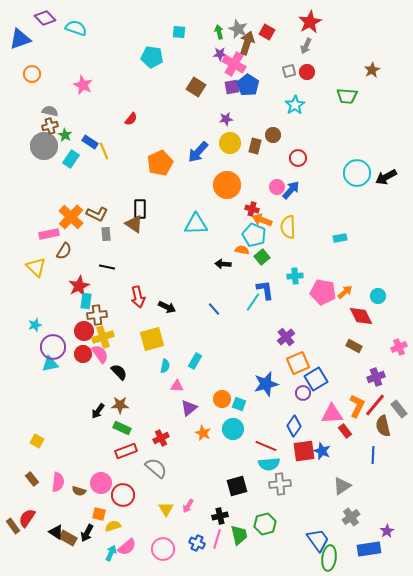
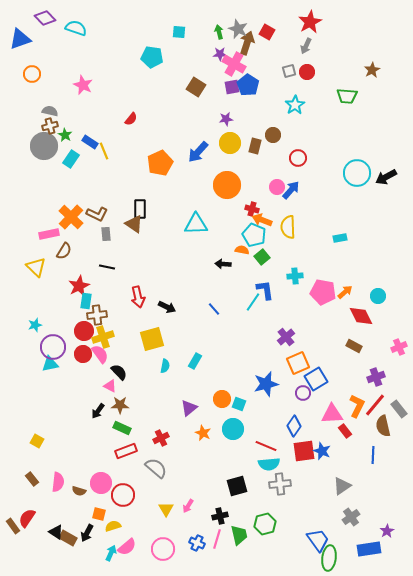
pink triangle at (177, 386): moved 67 px left; rotated 24 degrees clockwise
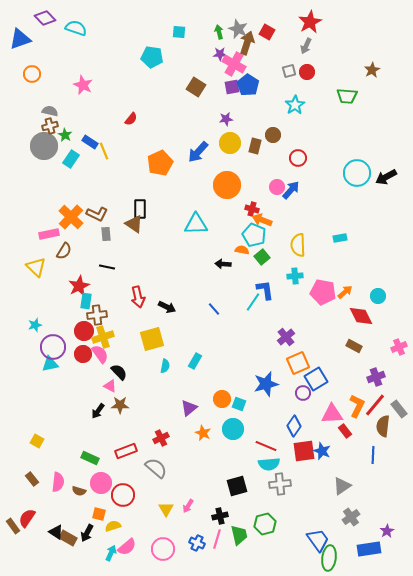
yellow semicircle at (288, 227): moved 10 px right, 18 px down
brown semicircle at (383, 426): rotated 20 degrees clockwise
green rectangle at (122, 428): moved 32 px left, 30 px down
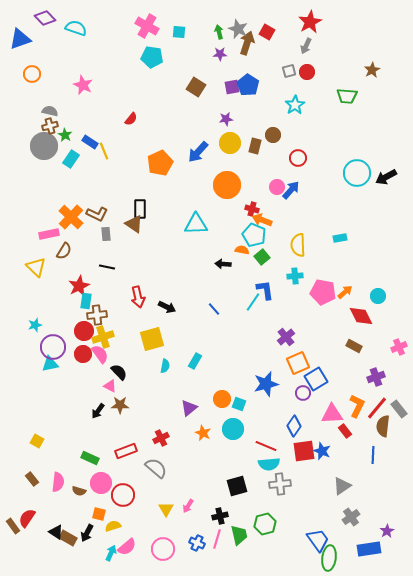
pink cross at (234, 64): moved 87 px left, 38 px up
red line at (375, 405): moved 2 px right, 3 px down
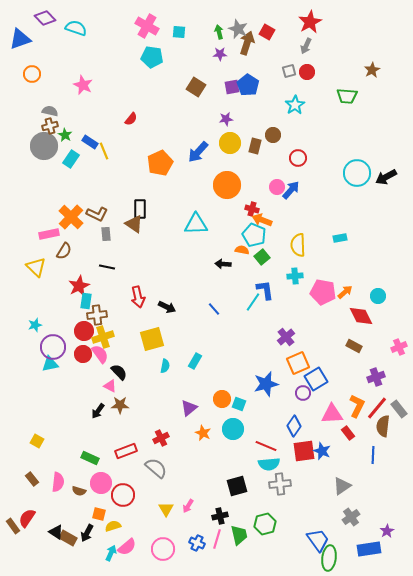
red rectangle at (345, 431): moved 3 px right, 2 px down
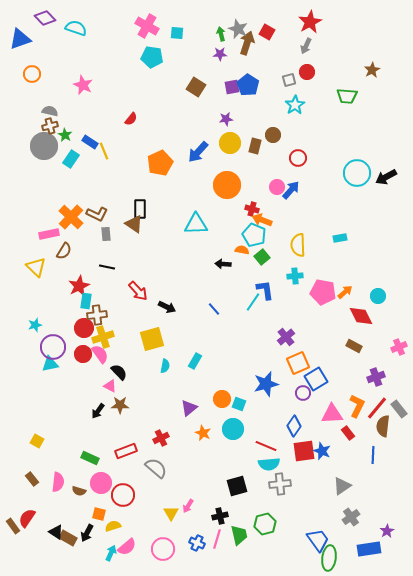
cyan square at (179, 32): moved 2 px left, 1 px down
green arrow at (219, 32): moved 2 px right, 2 px down
gray square at (289, 71): moved 9 px down
red arrow at (138, 297): moved 6 px up; rotated 30 degrees counterclockwise
red circle at (84, 331): moved 3 px up
yellow triangle at (166, 509): moved 5 px right, 4 px down
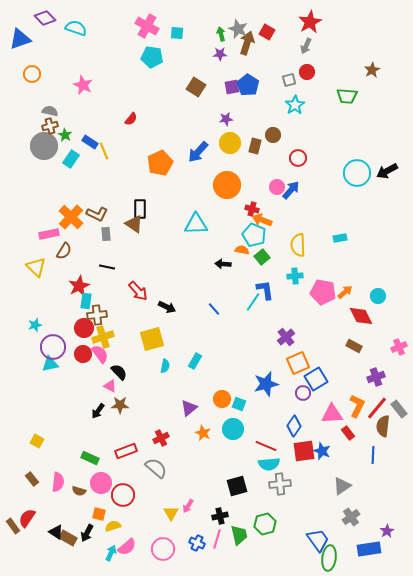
black arrow at (386, 177): moved 1 px right, 6 px up
